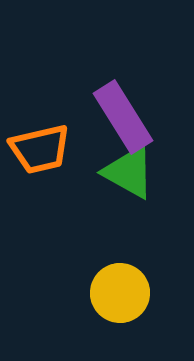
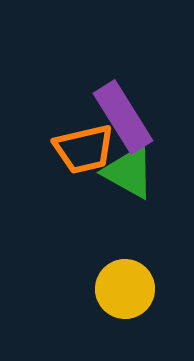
orange trapezoid: moved 44 px right
yellow circle: moved 5 px right, 4 px up
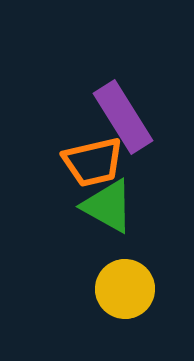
orange trapezoid: moved 9 px right, 13 px down
green triangle: moved 21 px left, 34 px down
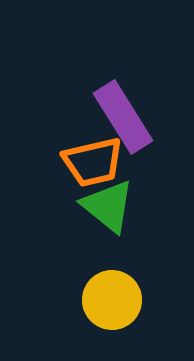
green triangle: rotated 10 degrees clockwise
yellow circle: moved 13 px left, 11 px down
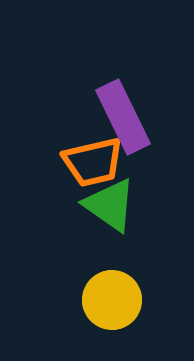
purple rectangle: rotated 6 degrees clockwise
green triangle: moved 2 px right, 1 px up; rotated 4 degrees counterclockwise
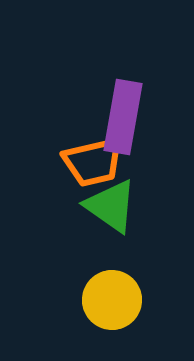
purple rectangle: rotated 36 degrees clockwise
green triangle: moved 1 px right, 1 px down
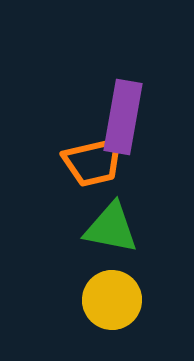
green triangle: moved 22 px down; rotated 24 degrees counterclockwise
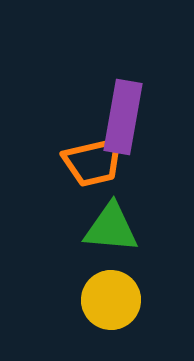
green triangle: rotated 6 degrees counterclockwise
yellow circle: moved 1 px left
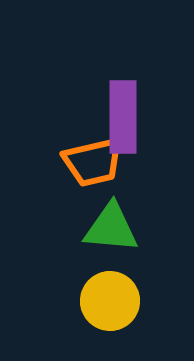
purple rectangle: rotated 10 degrees counterclockwise
yellow circle: moved 1 px left, 1 px down
